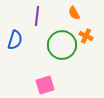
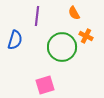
green circle: moved 2 px down
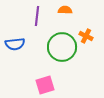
orange semicircle: moved 9 px left, 3 px up; rotated 120 degrees clockwise
blue semicircle: moved 4 px down; rotated 66 degrees clockwise
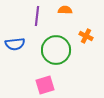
green circle: moved 6 px left, 3 px down
